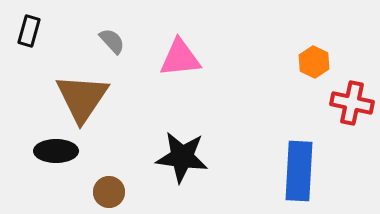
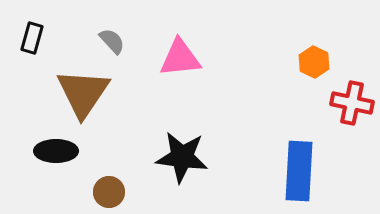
black rectangle: moved 3 px right, 7 px down
brown triangle: moved 1 px right, 5 px up
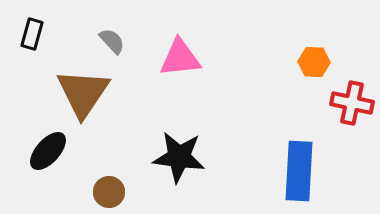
black rectangle: moved 4 px up
orange hexagon: rotated 24 degrees counterclockwise
black ellipse: moved 8 px left; rotated 48 degrees counterclockwise
black star: moved 3 px left
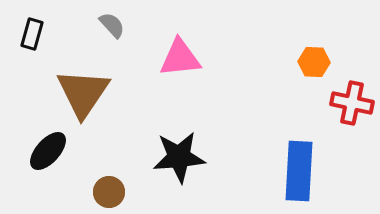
gray semicircle: moved 16 px up
black star: rotated 12 degrees counterclockwise
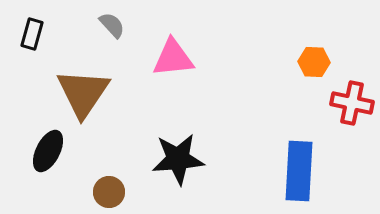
pink triangle: moved 7 px left
black ellipse: rotated 15 degrees counterclockwise
black star: moved 1 px left, 2 px down
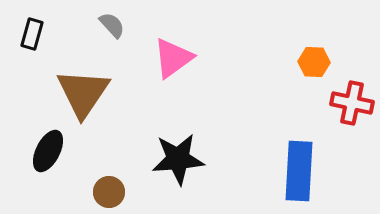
pink triangle: rotated 30 degrees counterclockwise
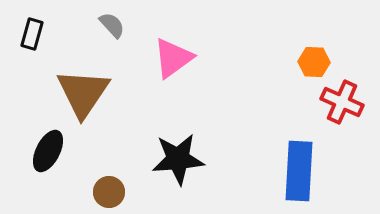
red cross: moved 10 px left, 1 px up; rotated 12 degrees clockwise
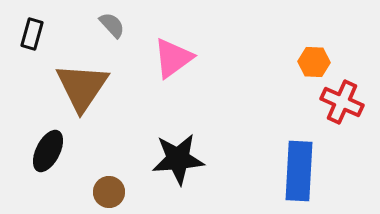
brown triangle: moved 1 px left, 6 px up
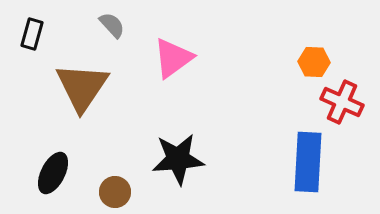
black ellipse: moved 5 px right, 22 px down
blue rectangle: moved 9 px right, 9 px up
brown circle: moved 6 px right
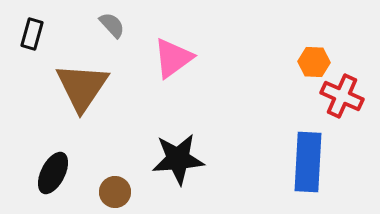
red cross: moved 6 px up
